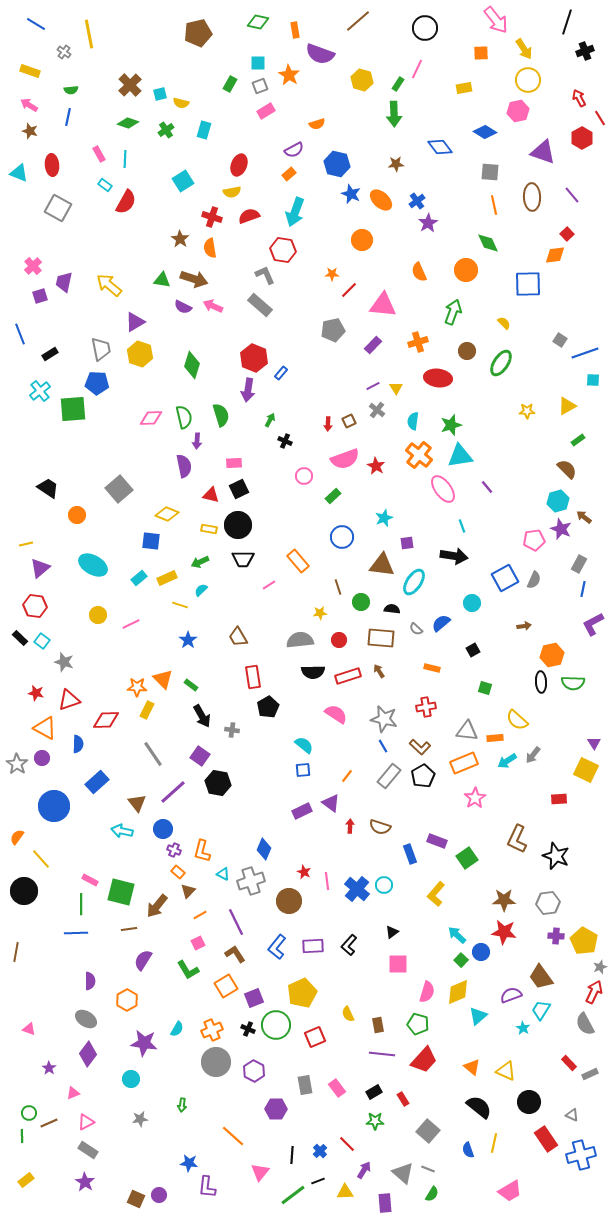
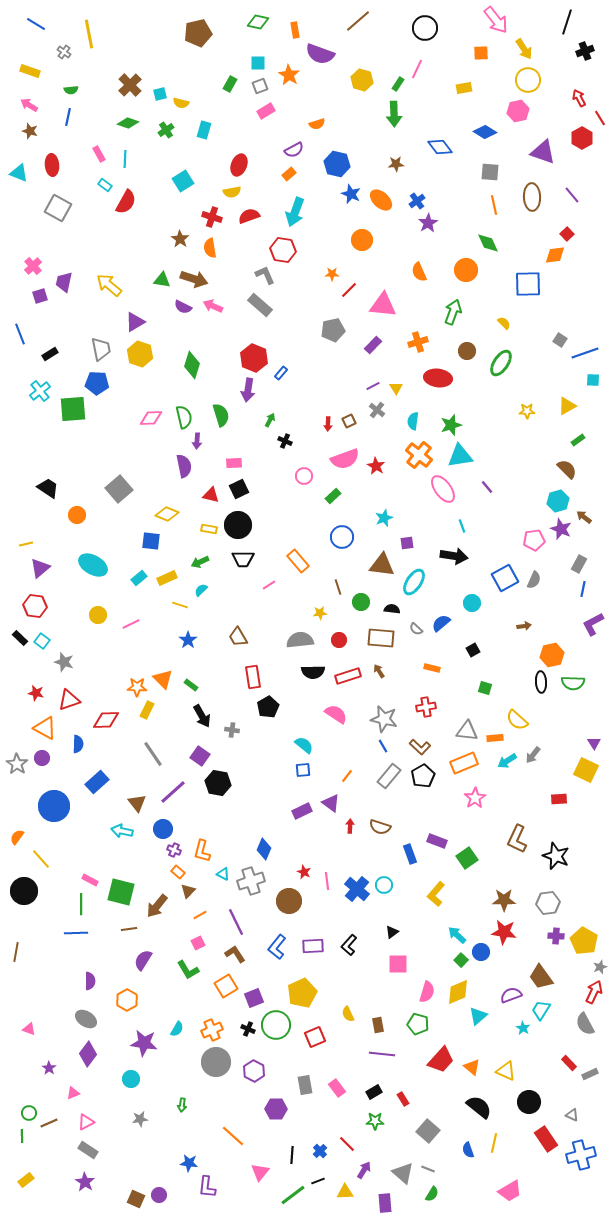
red trapezoid at (424, 1060): moved 17 px right
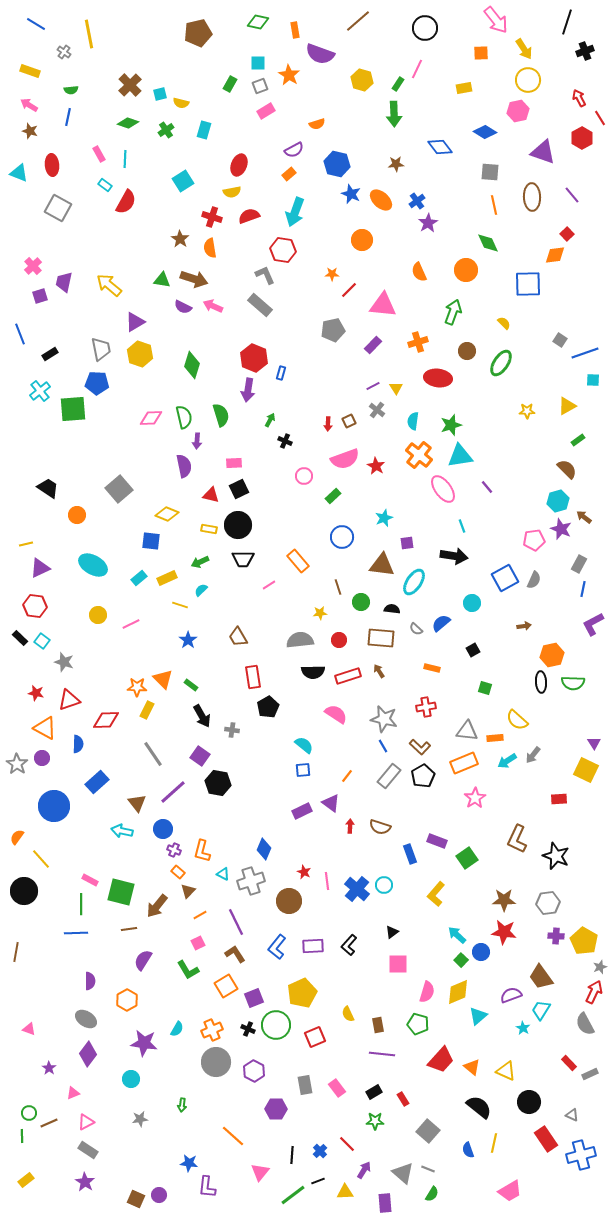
blue rectangle at (281, 373): rotated 24 degrees counterclockwise
purple triangle at (40, 568): rotated 15 degrees clockwise
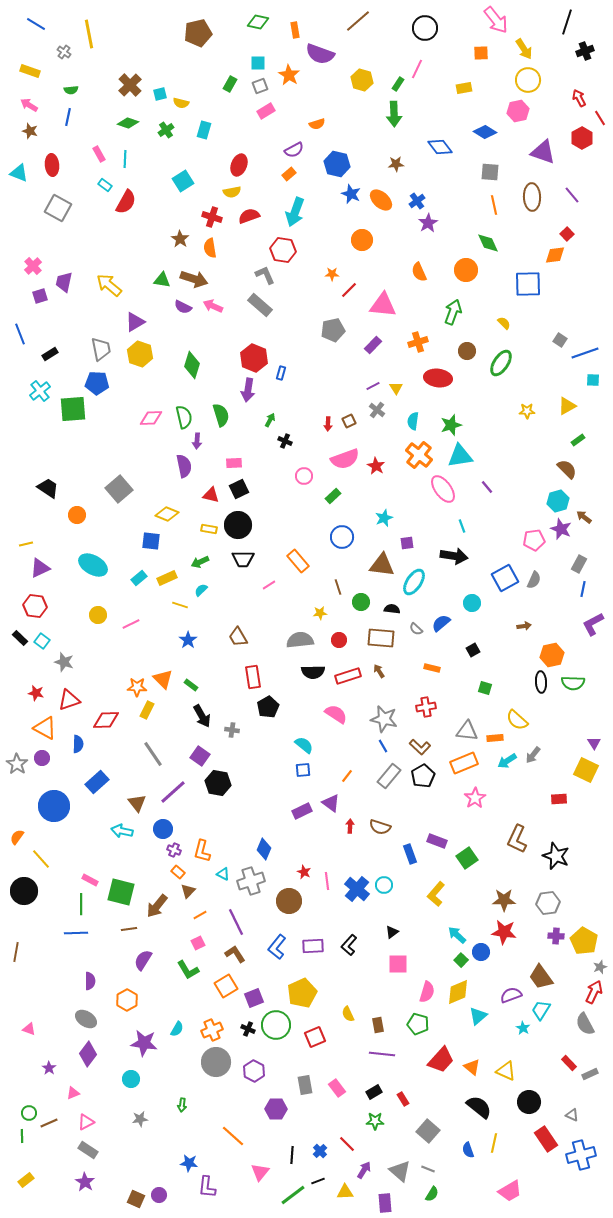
gray triangle at (403, 1173): moved 3 px left, 2 px up
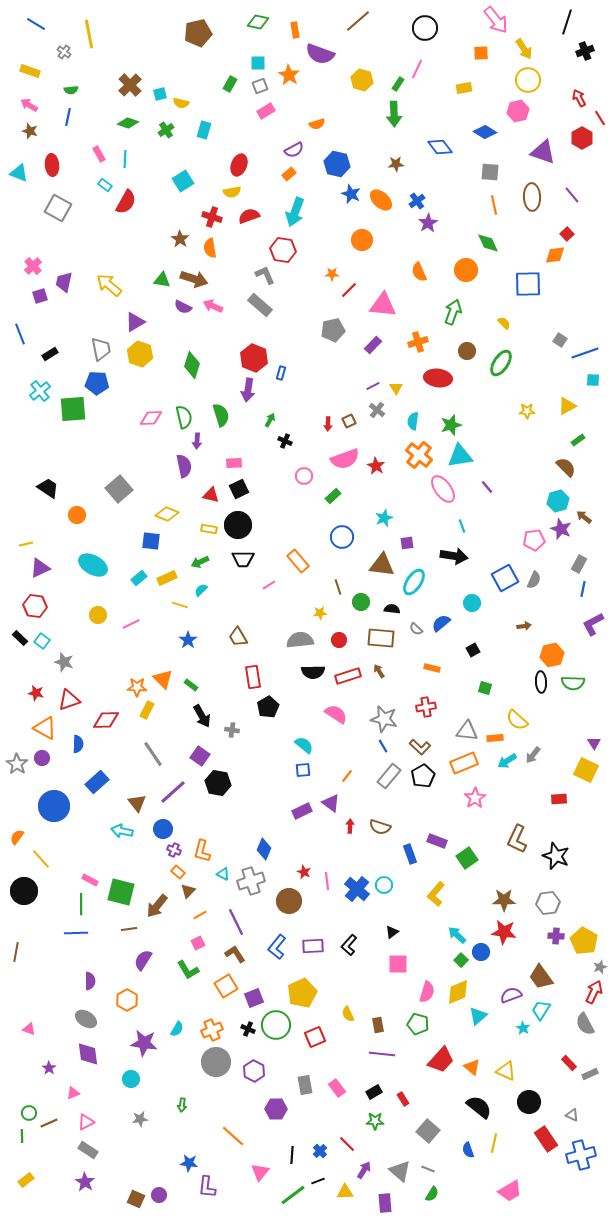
brown semicircle at (567, 469): moved 1 px left, 2 px up
purple diamond at (88, 1054): rotated 45 degrees counterclockwise
